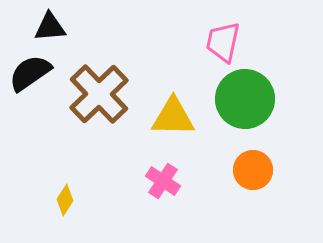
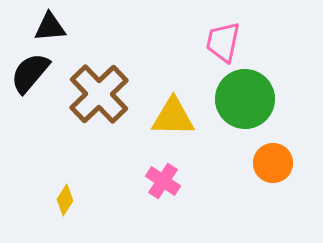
black semicircle: rotated 15 degrees counterclockwise
orange circle: moved 20 px right, 7 px up
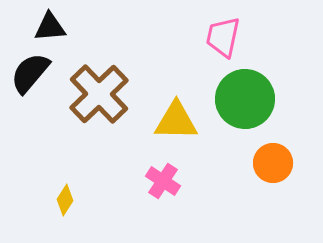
pink trapezoid: moved 5 px up
yellow triangle: moved 3 px right, 4 px down
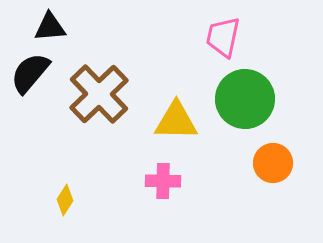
pink cross: rotated 32 degrees counterclockwise
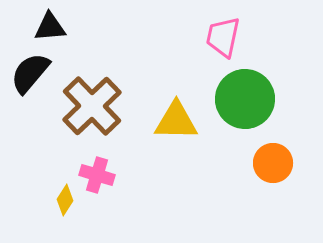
brown cross: moved 7 px left, 12 px down
pink cross: moved 66 px left, 6 px up; rotated 16 degrees clockwise
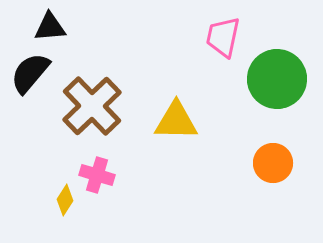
green circle: moved 32 px right, 20 px up
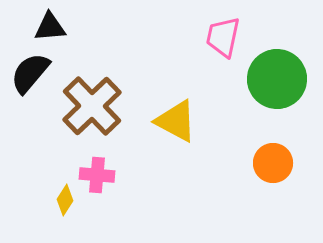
yellow triangle: rotated 27 degrees clockwise
pink cross: rotated 12 degrees counterclockwise
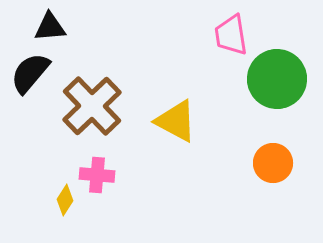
pink trapezoid: moved 8 px right, 2 px up; rotated 21 degrees counterclockwise
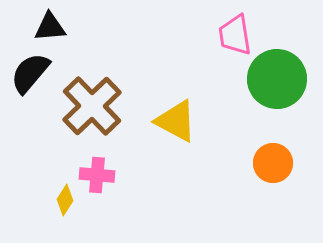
pink trapezoid: moved 4 px right
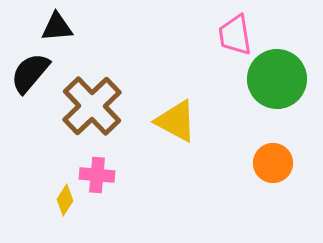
black triangle: moved 7 px right
